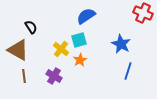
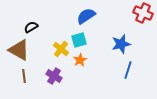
black semicircle: rotated 88 degrees counterclockwise
blue star: rotated 30 degrees clockwise
brown triangle: moved 1 px right
blue line: moved 1 px up
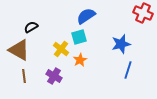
cyan square: moved 3 px up
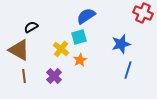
purple cross: rotated 14 degrees clockwise
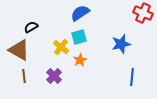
blue semicircle: moved 6 px left, 3 px up
yellow cross: moved 2 px up
blue line: moved 4 px right, 7 px down; rotated 12 degrees counterclockwise
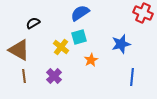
black semicircle: moved 2 px right, 4 px up
orange star: moved 11 px right
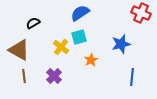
red cross: moved 2 px left
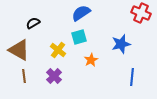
blue semicircle: moved 1 px right
yellow cross: moved 3 px left, 3 px down
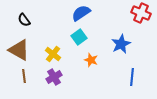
black semicircle: moved 9 px left, 3 px up; rotated 96 degrees counterclockwise
cyan square: rotated 21 degrees counterclockwise
blue star: rotated 12 degrees counterclockwise
yellow cross: moved 5 px left, 4 px down
orange star: rotated 24 degrees counterclockwise
purple cross: moved 1 px down; rotated 14 degrees clockwise
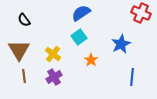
brown triangle: rotated 30 degrees clockwise
orange star: rotated 16 degrees clockwise
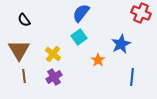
blue semicircle: rotated 18 degrees counterclockwise
orange star: moved 7 px right
